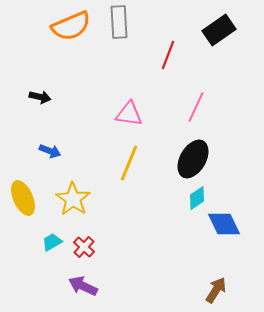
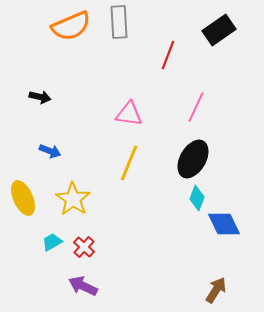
cyan diamond: rotated 35 degrees counterclockwise
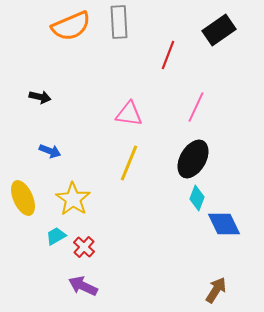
cyan trapezoid: moved 4 px right, 6 px up
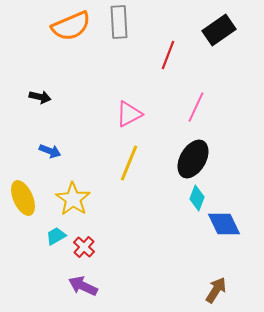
pink triangle: rotated 36 degrees counterclockwise
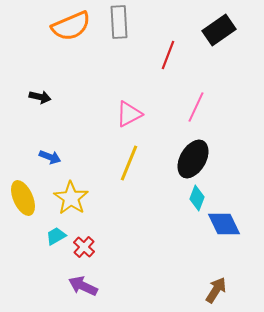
blue arrow: moved 6 px down
yellow star: moved 2 px left, 1 px up
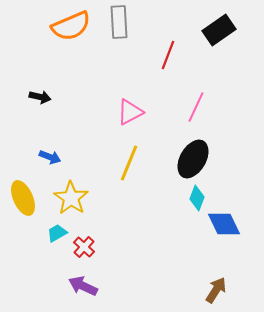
pink triangle: moved 1 px right, 2 px up
cyan trapezoid: moved 1 px right, 3 px up
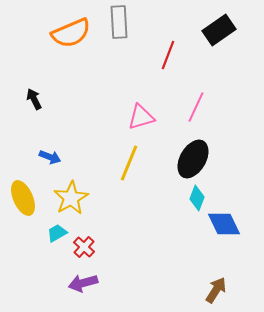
orange semicircle: moved 7 px down
black arrow: moved 6 px left, 2 px down; rotated 130 degrees counterclockwise
pink triangle: moved 11 px right, 5 px down; rotated 12 degrees clockwise
yellow star: rotated 8 degrees clockwise
purple arrow: moved 3 px up; rotated 40 degrees counterclockwise
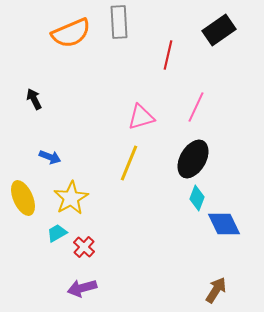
red line: rotated 8 degrees counterclockwise
purple arrow: moved 1 px left, 5 px down
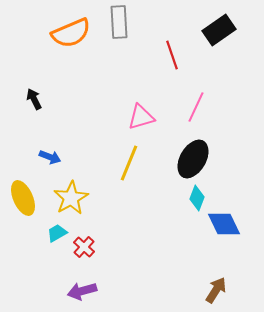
red line: moved 4 px right; rotated 32 degrees counterclockwise
purple arrow: moved 3 px down
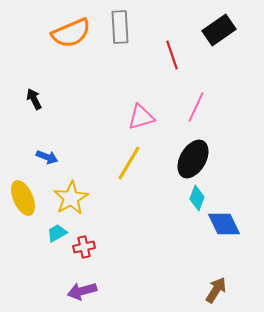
gray rectangle: moved 1 px right, 5 px down
blue arrow: moved 3 px left
yellow line: rotated 9 degrees clockwise
red cross: rotated 35 degrees clockwise
